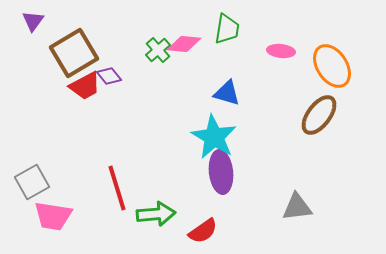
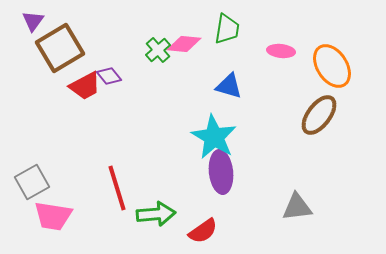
brown square: moved 14 px left, 5 px up
blue triangle: moved 2 px right, 7 px up
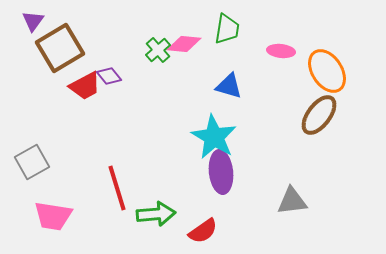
orange ellipse: moved 5 px left, 5 px down
gray square: moved 20 px up
gray triangle: moved 5 px left, 6 px up
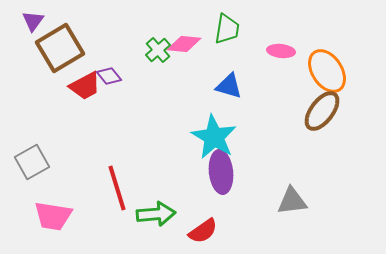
brown ellipse: moved 3 px right, 4 px up
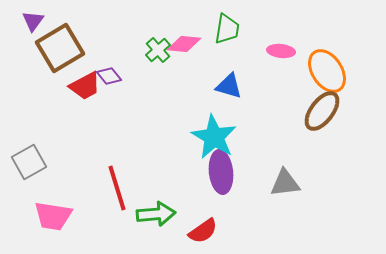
gray square: moved 3 px left
gray triangle: moved 7 px left, 18 px up
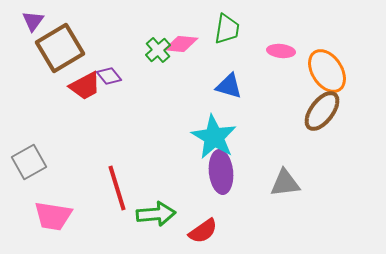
pink diamond: moved 3 px left
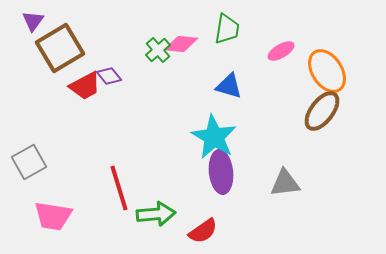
pink ellipse: rotated 36 degrees counterclockwise
red line: moved 2 px right
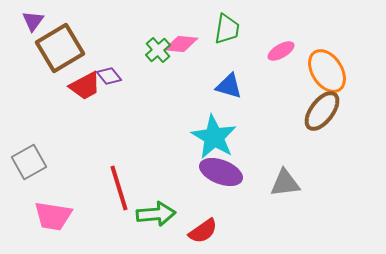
purple ellipse: rotated 63 degrees counterclockwise
